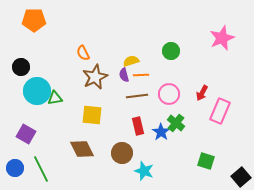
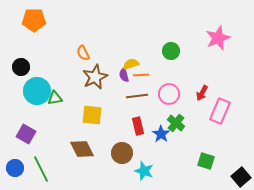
pink star: moved 4 px left
yellow semicircle: moved 3 px down
blue star: moved 2 px down
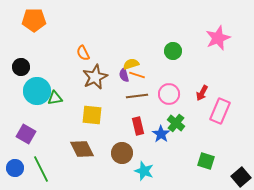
green circle: moved 2 px right
orange line: moved 4 px left; rotated 21 degrees clockwise
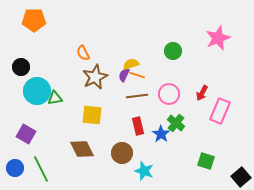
purple semicircle: rotated 40 degrees clockwise
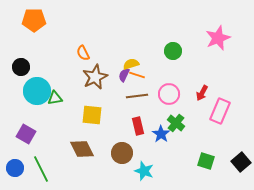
black square: moved 15 px up
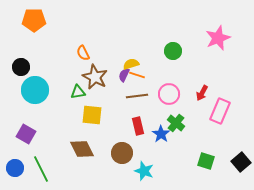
brown star: rotated 20 degrees counterclockwise
cyan circle: moved 2 px left, 1 px up
green triangle: moved 23 px right, 6 px up
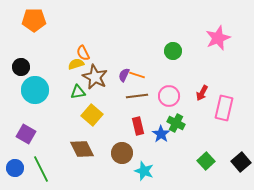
yellow semicircle: moved 55 px left
pink circle: moved 2 px down
pink rectangle: moved 4 px right, 3 px up; rotated 10 degrees counterclockwise
yellow square: rotated 35 degrees clockwise
green cross: rotated 12 degrees counterclockwise
green square: rotated 30 degrees clockwise
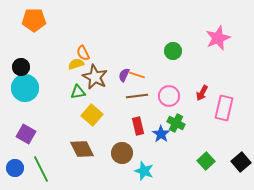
cyan circle: moved 10 px left, 2 px up
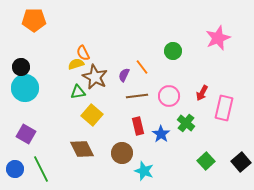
orange line: moved 5 px right, 8 px up; rotated 35 degrees clockwise
green cross: moved 10 px right; rotated 12 degrees clockwise
blue circle: moved 1 px down
